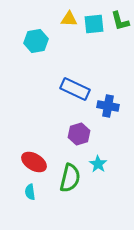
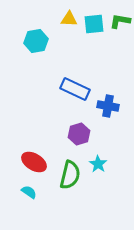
green L-shape: rotated 115 degrees clockwise
green semicircle: moved 3 px up
cyan semicircle: moved 1 px left; rotated 133 degrees clockwise
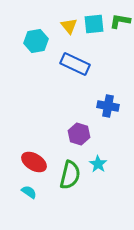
yellow triangle: moved 7 px down; rotated 48 degrees clockwise
blue rectangle: moved 25 px up
purple hexagon: rotated 25 degrees counterclockwise
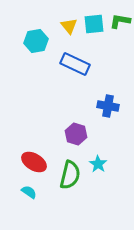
purple hexagon: moved 3 px left
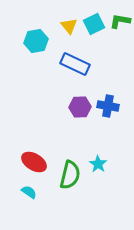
cyan square: rotated 20 degrees counterclockwise
purple hexagon: moved 4 px right, 27 px up; rotated 20 degrees counterclockwise
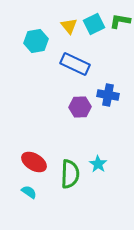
blue cross: moved 11 px up
green semicircle: moved 1 px up; rotated 12 degrees counterclockwise
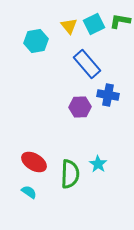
blue rectangle: moved 12 px right; rotated 24 degrees clockwise
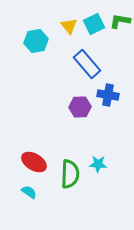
cyan star: rotated 30 degrees counterclockwise
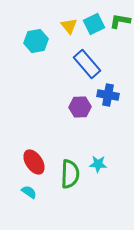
red ellipse: rotated 25 degrees clockwise
